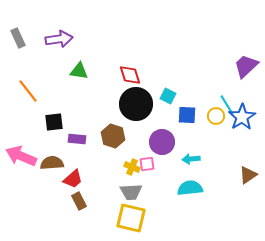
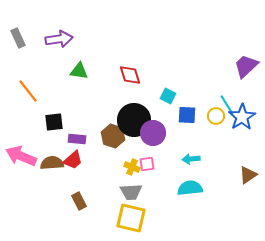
black circle: moved 2 px left, 16 px down
purple circle: moved 9 px left, 9 px up
red trapezoid: moved 19 px up
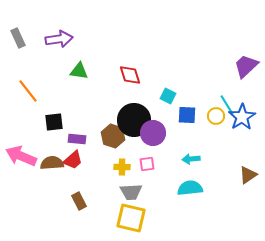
yellow cross: moved 10 px left; rotated 21 degrees counterclockwise
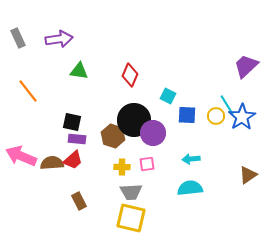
red diamond: rotated 40 degrees clockwise
black square: moved 18 px right; rotated 18 degrees clockwise
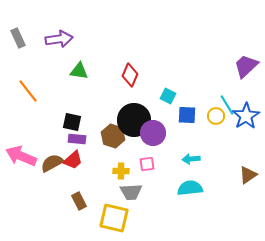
blue star: moved 4 px right, 1 px up
brown semicircle: rotated 25 degrees counterclockwise
yellow cross: moved 1 px left, 4 px down
yellow square: moved 17 px left
